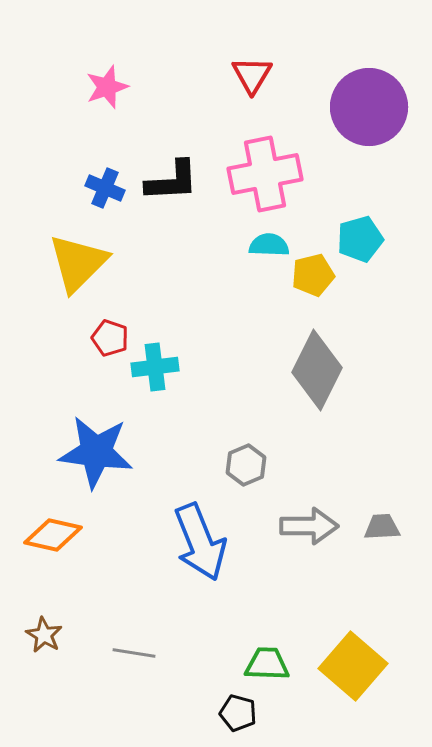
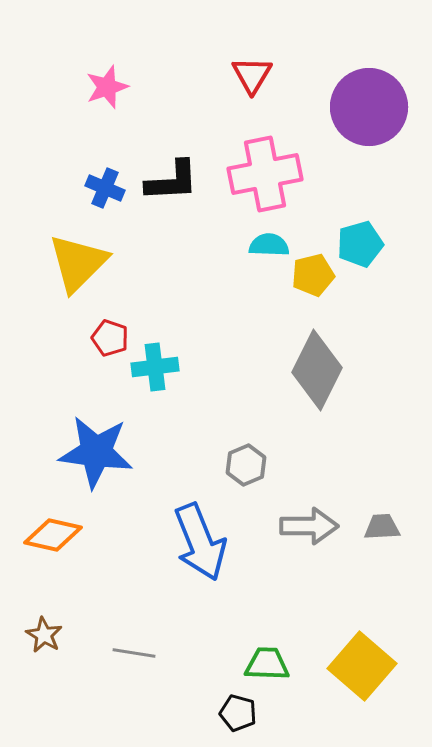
cyan pentagon: moved 5 px down
yellow square: moved 9 px right
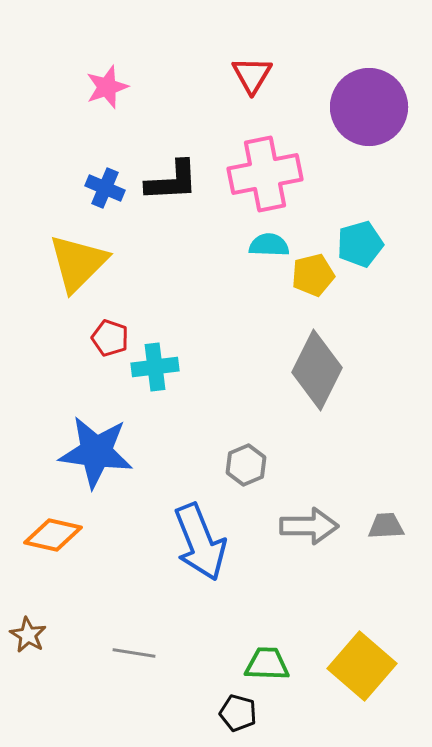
gray trapezoid: moved 4 px right, 1 px up
brown star: moved 16 px left
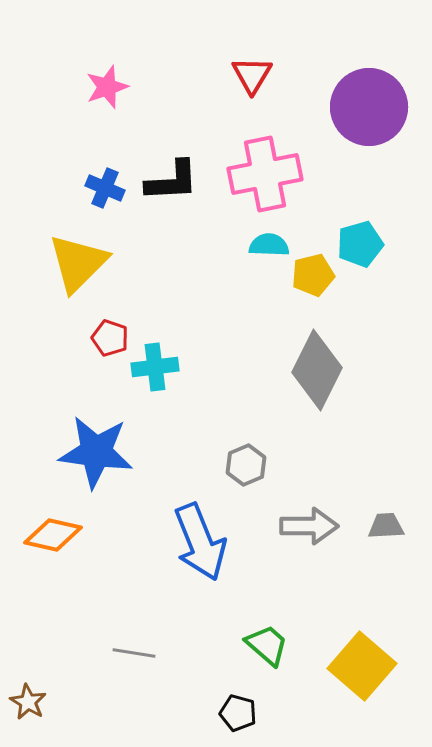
brown star: moved 67 px down
green trapezoid: moved 19 px up; rotated 39 degrees clockwise
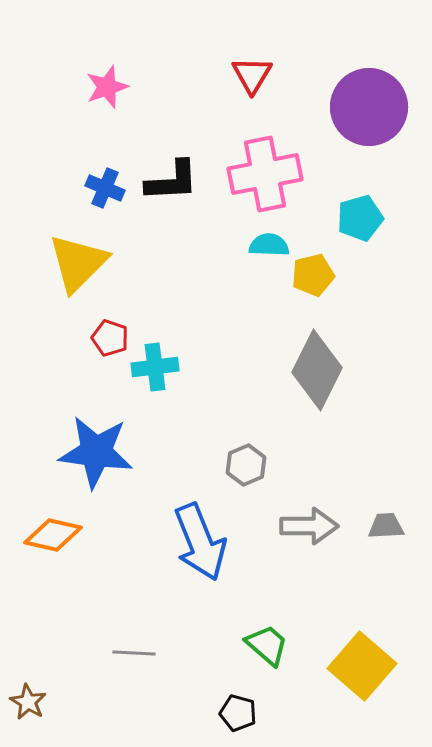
cyan pentagon: moved 26 px up
gray line: rotated 6 degrees counterclockwise
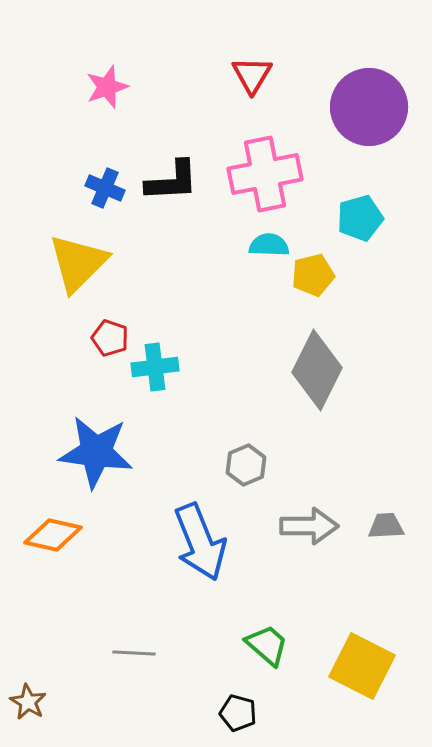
yellow square: rotated 14 degrees counterclockwise
